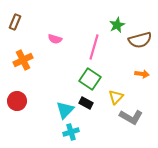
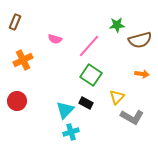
green star: rotated 21 degrees clockwise
pink line: moved 5 px left, 1 px up; rotated 25 degrees clockwise
green square: moved 1 px right, 4 px up
yellow triangle: moved 1 px right
gray L-shape: moved 1 px right
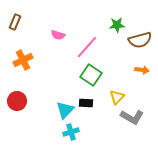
pink semicircle: moved 3 px right, 4 px up
pink line: moved 2 px left, 1 px down
orange arrow: moved 4 px up
black rectangle: rotated 24 degrees counterclockwise
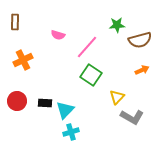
brown rectangle: rotated 21 degrees counterclockwise
orange arrow: rotated 32 degrees counterclockwise
black rectangle: moved 41 px left
